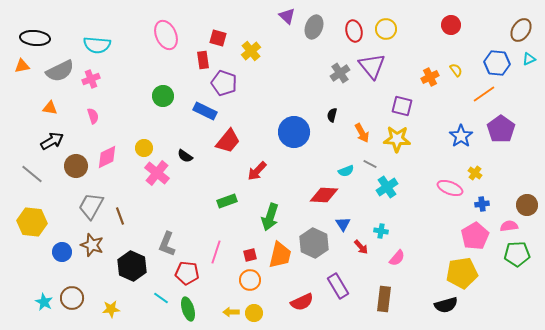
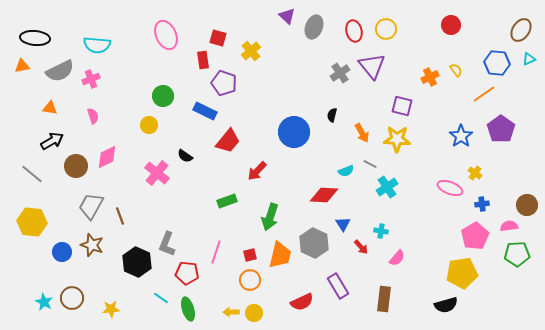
yellow circle at (144, 148): moved 5 px right, 23 px up
black hexagon at (132, 266): moved 5 px right, 4 px up
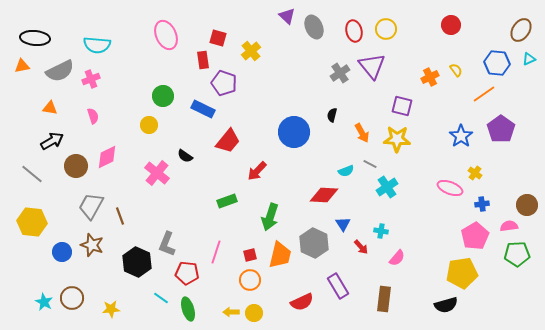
gray ellipse at (314, 27): rotated 45 degrees counterclockwise
blue rectangle at (205, 111): moved 2 px left, 2 px up
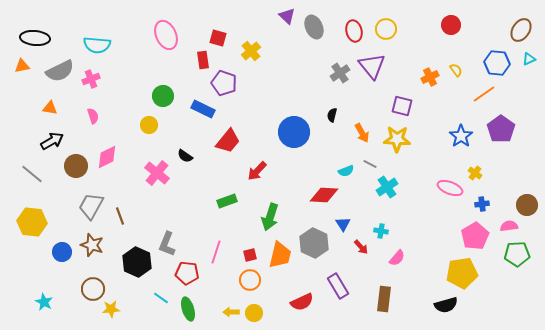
brown circle at (72, 298): moved 21 px right, 9 px up
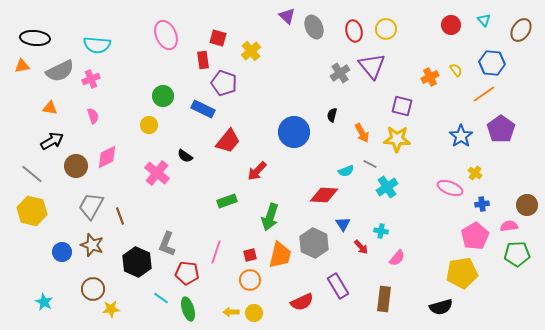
cyan triangle at (529, 59): moved 45 px left, 39 px up; rotated 48 degrees counterclockwise
blue hexagon at (497, 63): moved 5 px left
yellow hexagon at (32, 222): moved 11 px up; rotated 8 degrees clockwise
black semicircle at (446, 305): moved 5 px left, 2 px down
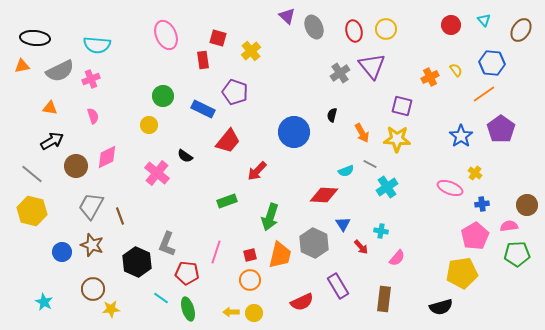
purple pentagon at (224, 83): moved 11 px right, 9 px down
